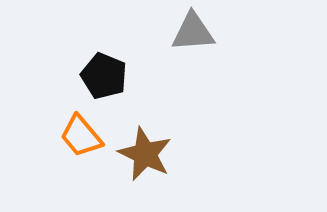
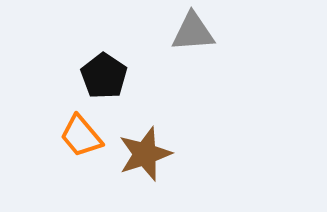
black pentagon: rotated 12 degrees clockwise
brown star: rotated 28 degrees clockwise
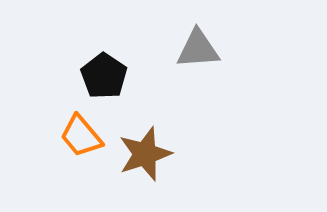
gray triangle: moved 5 px right, 17 px down
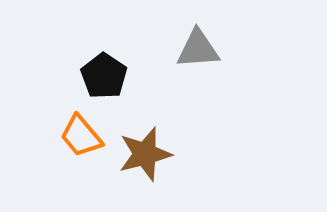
brown star: rotated 4 degrees clockwise
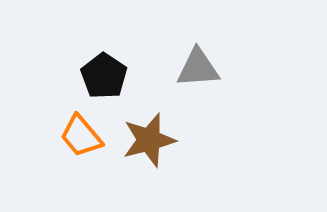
gray triangle: moved 19 px down
brown star: moved 4 px right, 14 px up
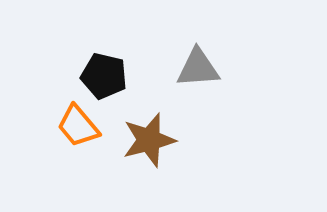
black pentagon: rotated 21 degrees counterclockwise
orange trapezoid: moved 3 px left, 10 px up
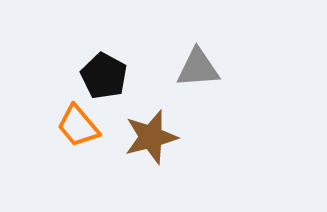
black pentagon: rotated 15 degrees clockwise
brown star: moved 2 px right, 3 px up
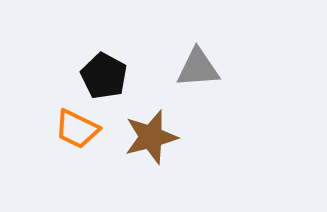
orange trapezoid: moved 1 px left, 3 px down; rotated 24 degrees counterclockwise
